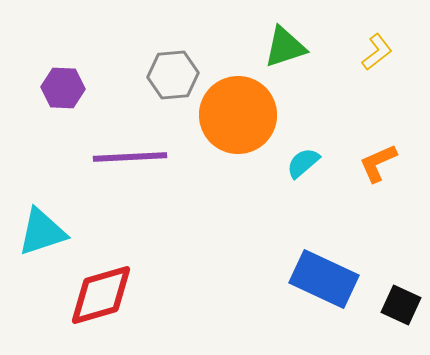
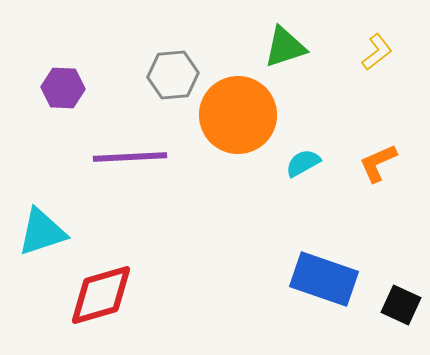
cyan semicircle: rotated 12 degrees clockwise
blue rectangle: rotated 6 degrees counterclockwise
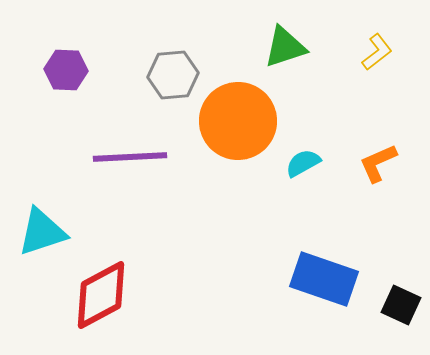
purple hexagon: moved 3 px right, 18 px up
orange circle: moved 6 px down
red diamond: rotated 12 degrees counterclockwise
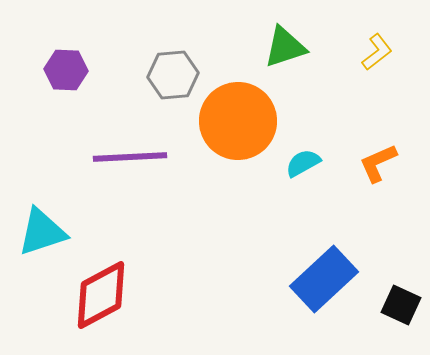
blue rectangle: rotated 62 degrees counterclockwise
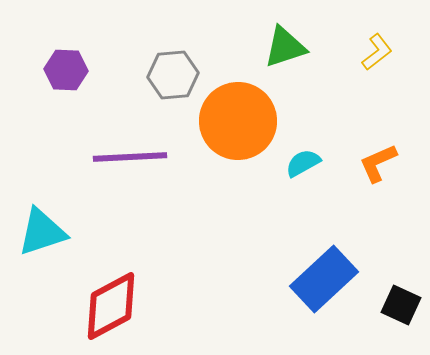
red diamond: moved 10 px right, 11 px down
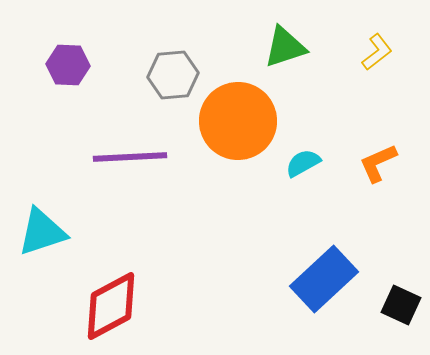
purple hexagon: moved 2 px right, 5 px up
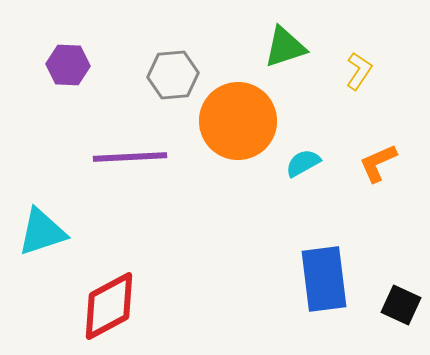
yellow L-shape: moved 18 px left, 19 px down; rotated 18 degrees counterclockwise
blue rectangle: rotated 54 degrees counterclockwise
red diamond: moved 2 px left
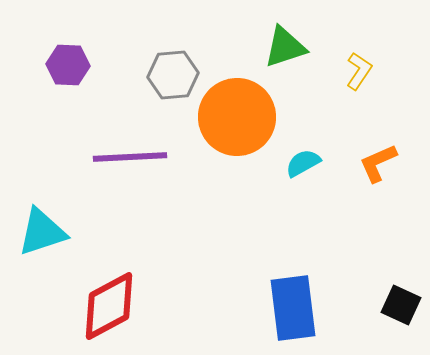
orange circle: moved 1 px left, 4 px up
blue rectangle: moved 31 px left, 29 px down
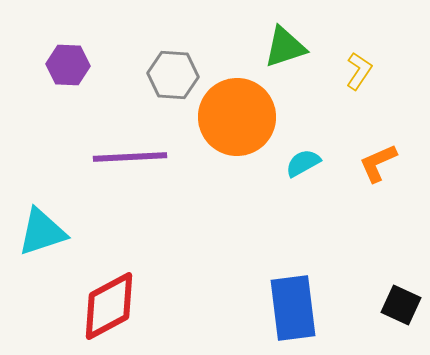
gray hexagon: rotated 9 degrees clockwise
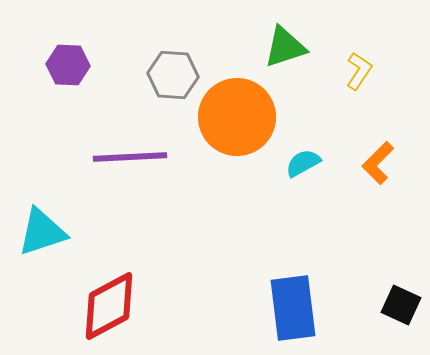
orange L-shape: rotated 21 degrees counterclockwise
